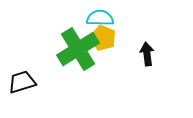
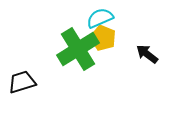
cyan semicircle: rotated 24 degrees counterclockwise
black arrow: rotated 45 degrees counterclockwise
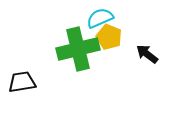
yellow pentagon: moved 6 px right, 1 px up
green cross: rotated 18 degrees clockwise
black trapezoid: rotated 8 degrees clockwise
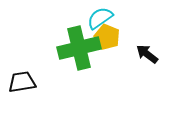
cyan semicircle: rotated 12 degrees counterclockwise
yellow pentagon: moved 2 px left
green cross: moved 1 px right, 1 px up
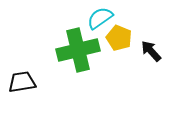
yellow pentagon: moved 12 px right, 1 px down
green cross: moved 1 px left, 2 px down
black arrow: moved 4 px right, 3 px up; rotated 10 degrees clockwise
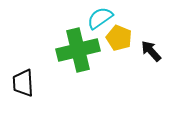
black trapezoid: moved 1 px right, 1 px down; rotated 84 degrees counterclockwise
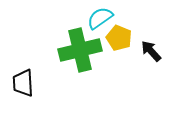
green cross: moved 2 px right
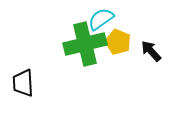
cyan semicircle: moved 1 px right, 1 px down
yellow pentagon: moved 1 px left, 4 px down
green cross: moved 5 px right, 6 px up
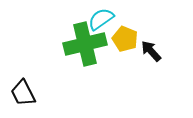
yellow pentagon: moved 7 px right, 3 px up
black trapezoid: moved 10 px down; rotated 24 degrees counterclockwise
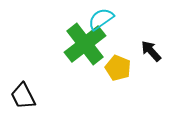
yellow pentagon: moved 7 px left, 29 px down
green cross: rotated 24 degrees counterclockwise
black trapezoid: moved 3 px down
